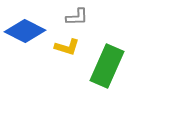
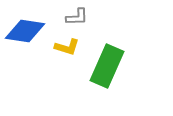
blue diamond: rotated 18 degrees counterclockwise
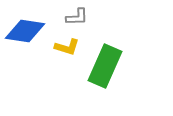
green rectangle: moved 2 px left
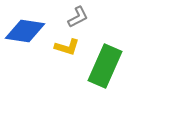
gray L-shape: moved 1 px right; rotated 25 degrees counterclockwise
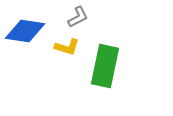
green rectangle: rotated 12 degrees counterclockwise
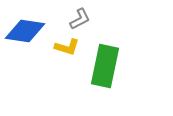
gray L-shape: moved 2 px right, 2 px down
